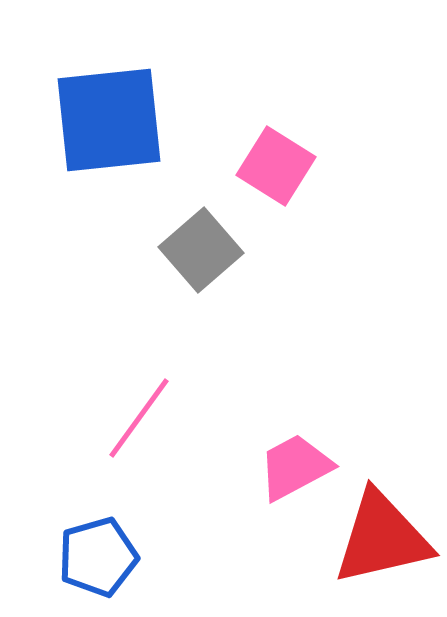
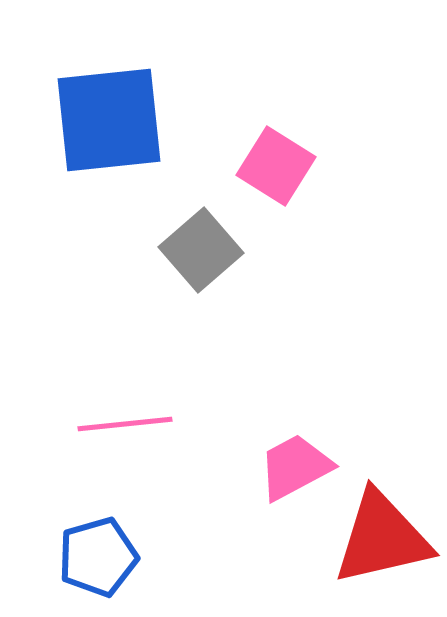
pink line: moved 14 px left, 6 px down; rotated 48 degrees clockwise
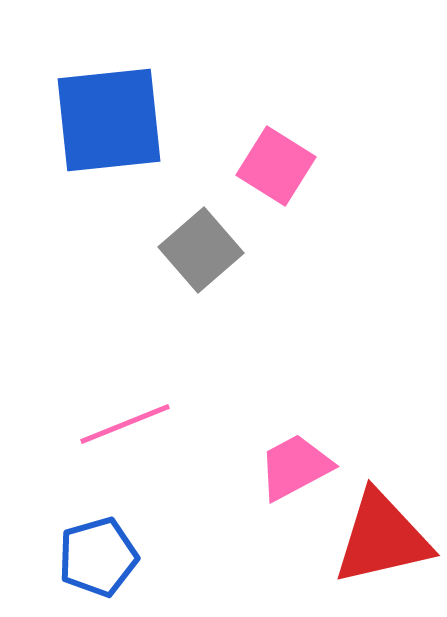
pink line: rotated 16 degrees counterclockwise
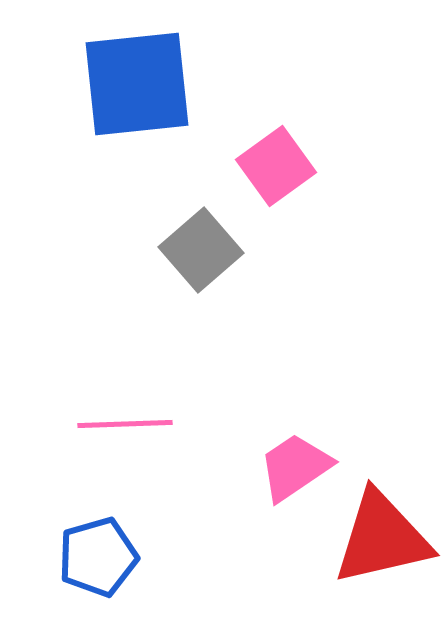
blue square: moved 28 px right, 36 px up
pink square: rotated 22 degrees clockwise
pink line: rotated 20 degrees clockwise
pink trapezoid: rotated 6 degrees counterclockwise
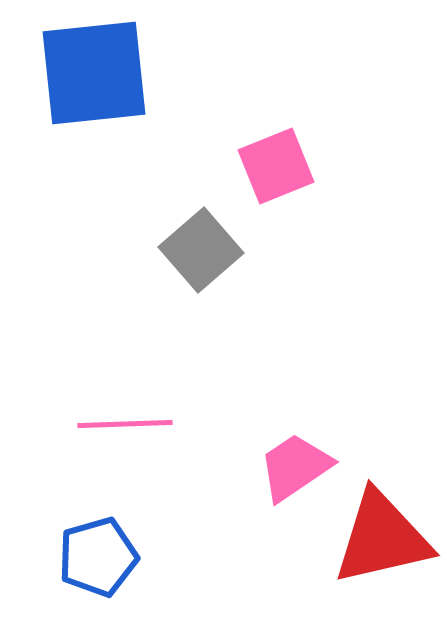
blue square: moved 43 px left, 11 px up
pink square: rotated 14 degrees clockwise
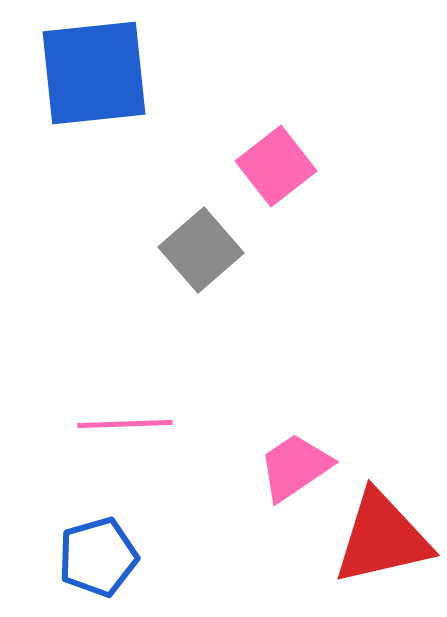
pink square: rotated 16 degrees counterclockwise
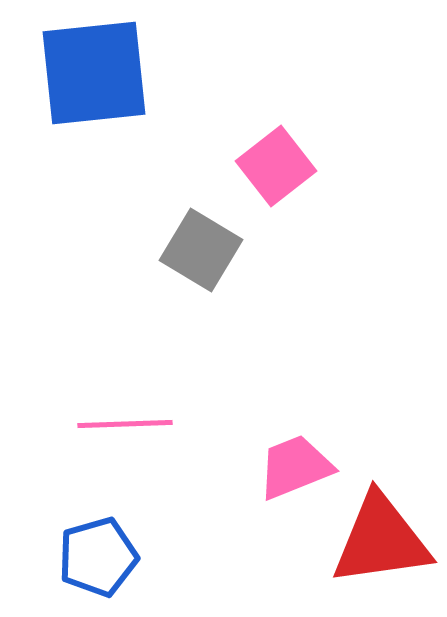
gray square: rotated 18 degrees counterclockwise
pink trapezoid: rotated 12 degrees clockwise
red triangle: moved 1 px left, 2 px down; rotated 5 degrees clockwise
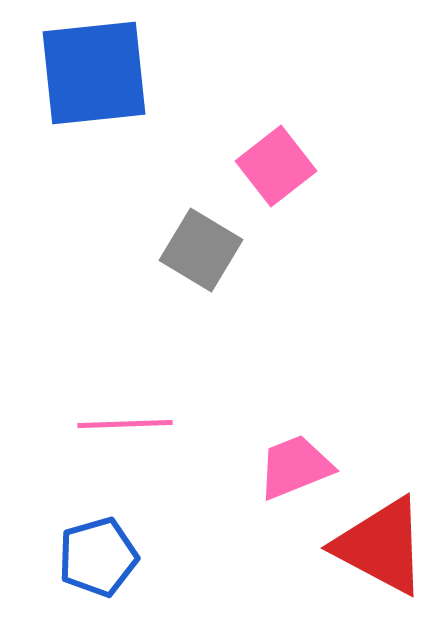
red triangle: moved 6 px down; rotated 36 degrees clockwise
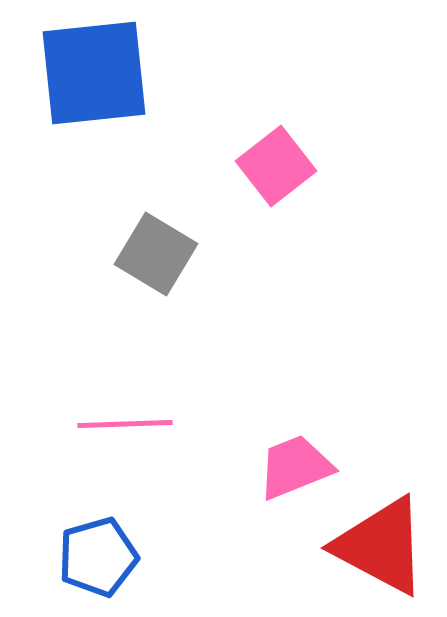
gray square: moved 45 px left, 4 px down
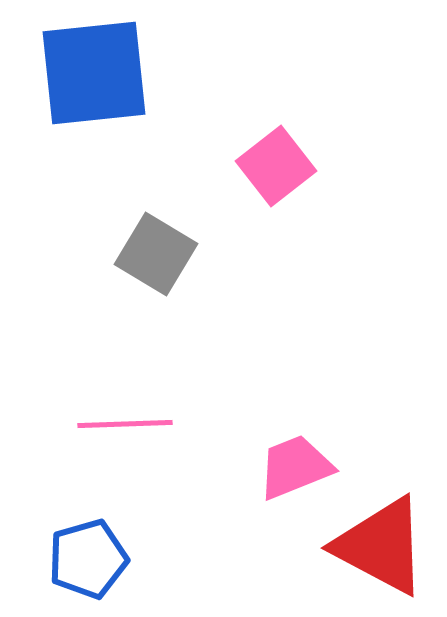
blue pentagon: moved 10 px left, 2 px down
